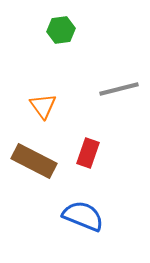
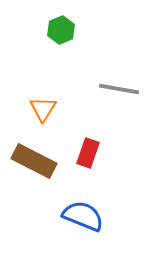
green hexagon: rotated 16 degrees counterclockwise
gray line: rotated 24 degrees clockwise
orange triangle: moved 3 px down; rotated 8 degrees clockwise
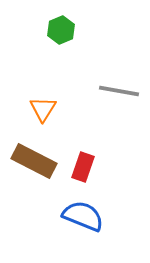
gray line: moved 2 px down
red rectangle: moved 5 px left, 14 px down
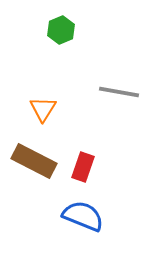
gray line: moved 1 px down
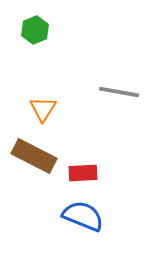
green hexagon: moved 26 px left
brown rectangle: moved 5 px up
red rectangle: moved 6 px down; rotated 68 degrees clockwise
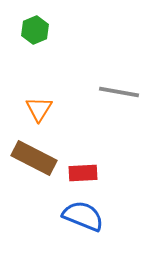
orange triangle: moved 4 px left
brown rectangle: moved 2 px down
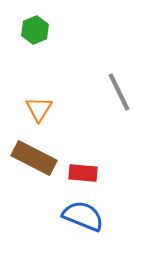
gray line: rotated 54 degrees clockwise
red rectangle: rotated 8 degrees clockwise
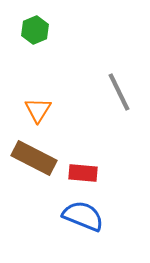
orange triangle: moved 1 px left, 1 px down
